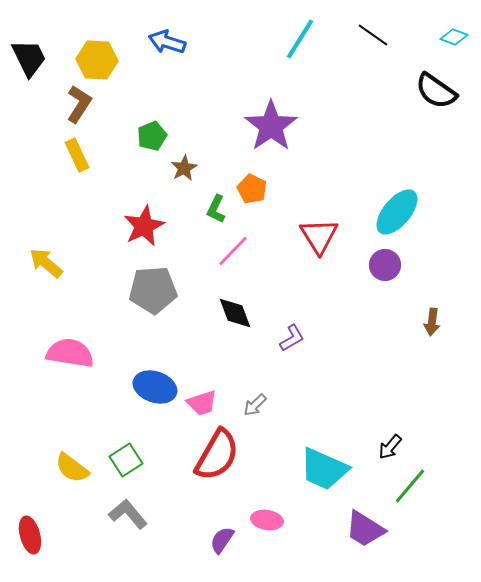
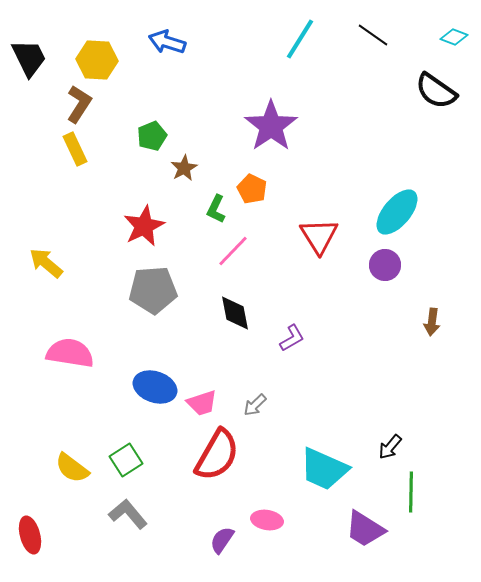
yellow rectangle: moved 2 px left, 6 px up
black diamond: rotated 9 degrees clockwise
green line: moved 1 px right, 6 px down; rotated 39 degrees counterclockwise
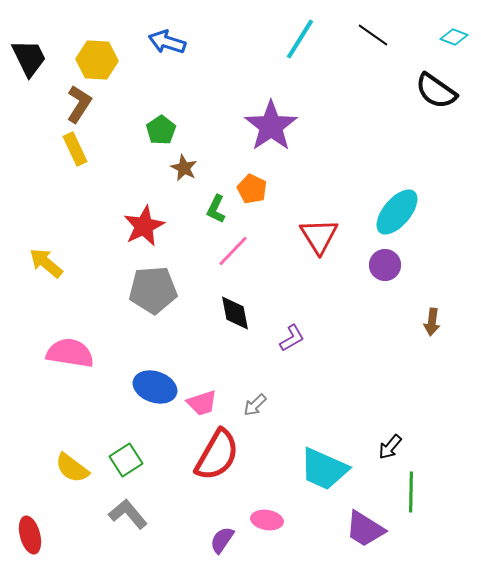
green pentagon: moved 9 px right, 6 px up; rotated 12 degrees counterclockwise
brown star: rotated 16 degrees counterclockwise
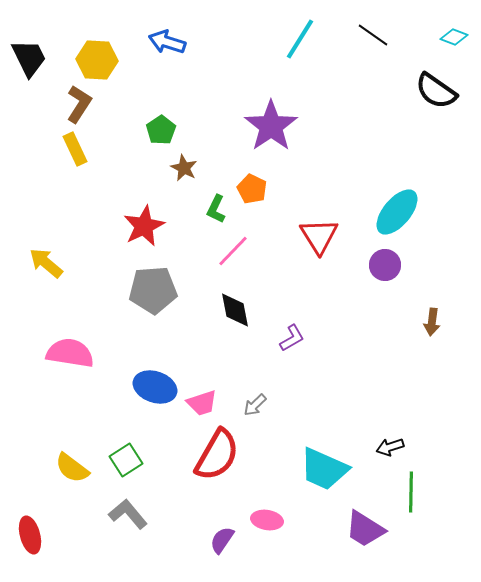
black diamond: moved 3 px up
black arrow: rotated 32 degrees clockwise
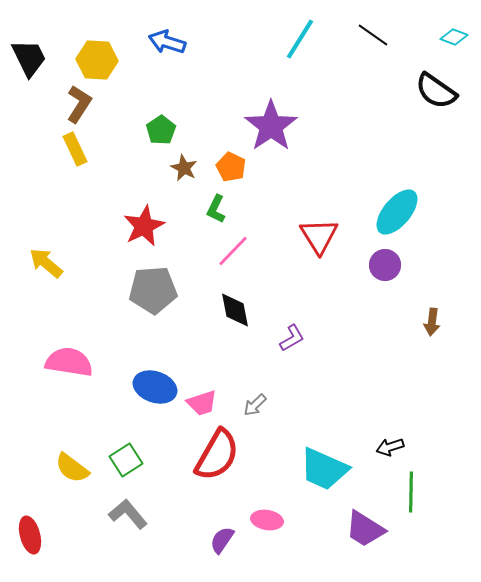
orange pentagon: moved 21 px left, 22 px up
pink semicircle: moved 1 px left, 9 px down
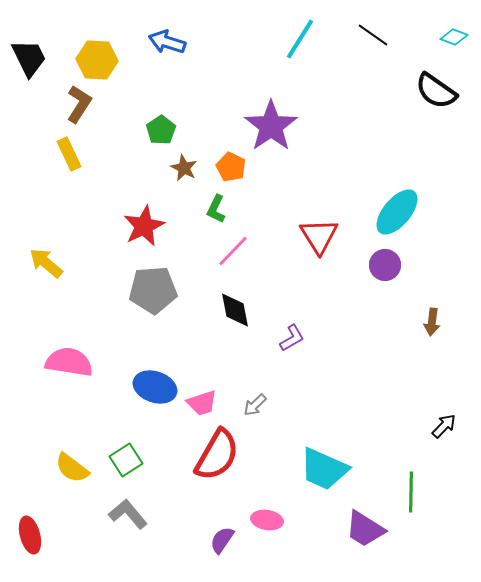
yellow rectangle: moved 6 px left, 5 px down
black arrow: moved 54 px right, 21 px up; rotated 152 degrees clockwise
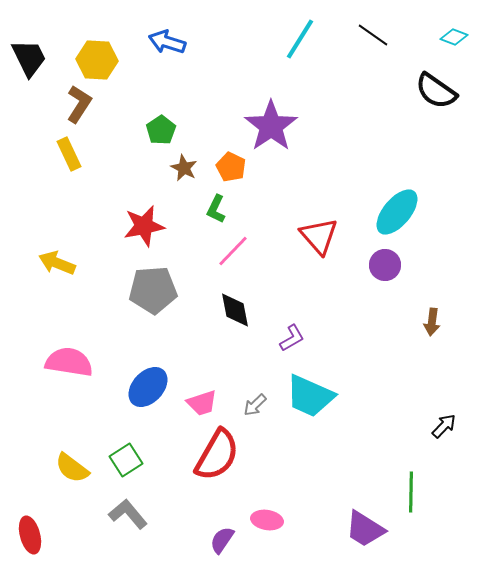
red star: rotated 15 degrees clockwise
red triangle: rotated 9 degrees counterclockwise
yellow arrow: moved 11 px right; rotated 18 degrees counterclockwise
blue ellipse: moved 7 px left; rotated 66 degrees counterclockwise
cyan trapezoid: moved 14 px left, 73 px up
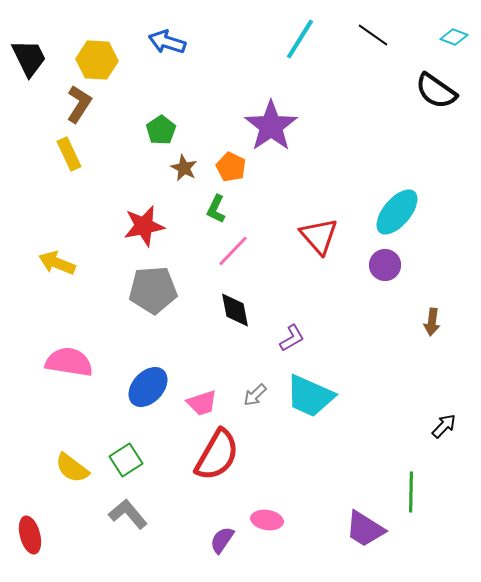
gray arrow: moved 10 px up
